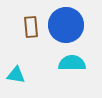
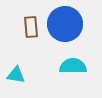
blue circle: moved 1 px left, 1 px up
cyan semicircle: moved 1 px right, 3 px down
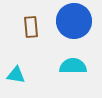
blue circle: moved 9 px right, 3 px up
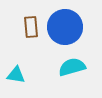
blue circle: moved 9 px left, 6 px down
cyan semicircle: moved 1 px left, 1 px down; rotated 16 degrees counterclockwise
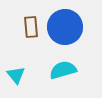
cyan semicircle: moved 9 px left, 3 px down
cyan triangle: rotated 42 degrees clockwise
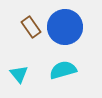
brown rectangle: rotated 30 degrees counterclockwise
cyan triangle: moved 3 px right, 1 px up
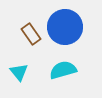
brown rectangle: moved 7 px down
cyan triangle: moved 2 px up
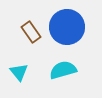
blue circle: moved 2 px right
brown rectangle: moved 2 px up
